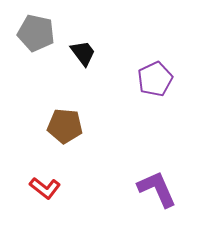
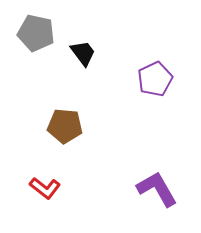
purple L-shape: rotated 6 degrees counterclockwise
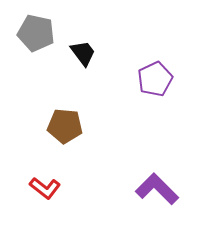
purple L-shape: rotated 15 degrees counterclockwise
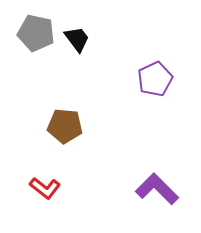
black trapezoid: moved 6 px left, 14 px up
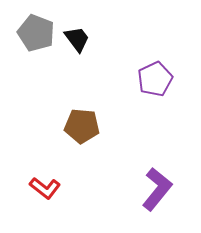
gray pentagon: rotated 9 degrees clockwise
brown pentagon: moved 17 px right
purple L-shape: rotated 84 degrees clockwise
